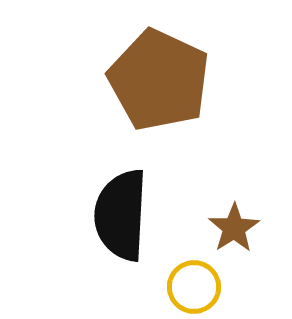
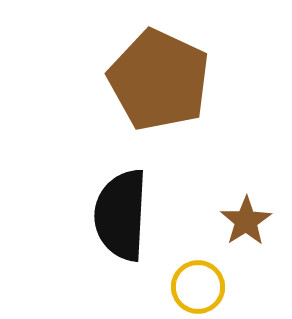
brown star: moved 12 px right, 7 px up
yellow circle: moved 4 px right
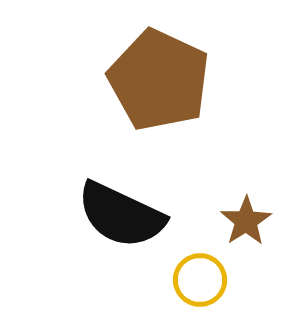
black semicircle: rotated 68 degrees counterclockwise
yellow circle: moved 2 px right, 7 px up
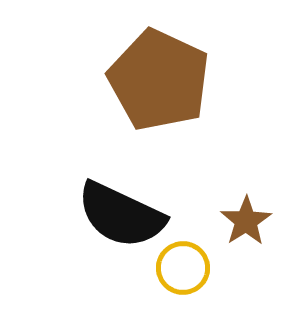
yellow circle: moved 17 px left, 12 px up
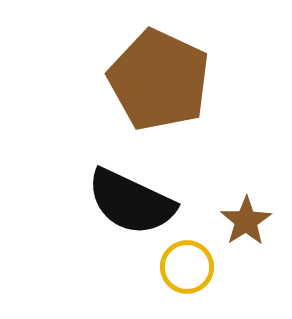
black semicircle: moved 10 px right, 13 px up
yellow circle: moved 4 px right, 1 px up
